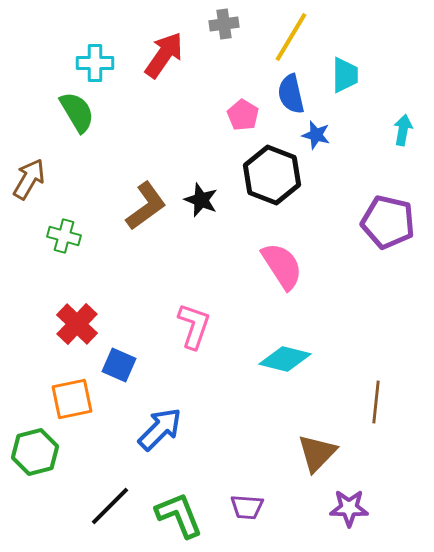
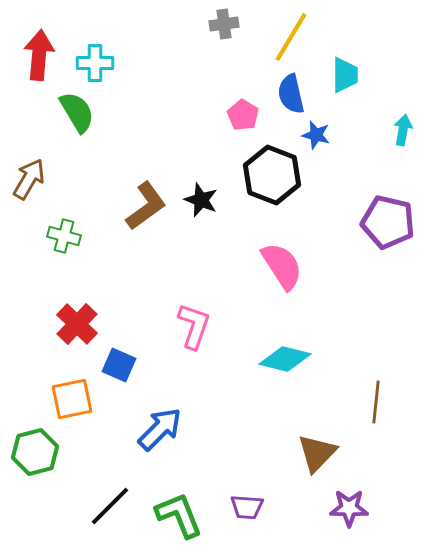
red arrow: moved 125 px left; rotated 30 degrees counterclockwise
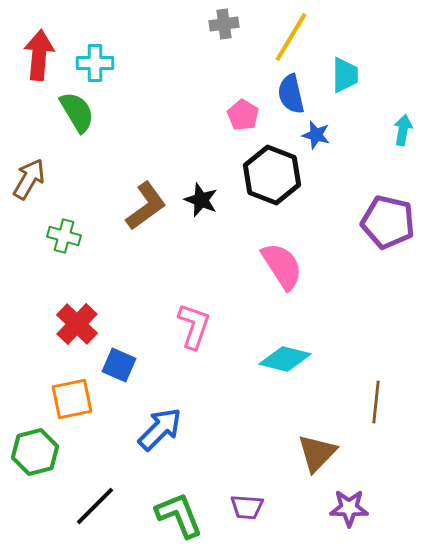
black line: moved 15 px left
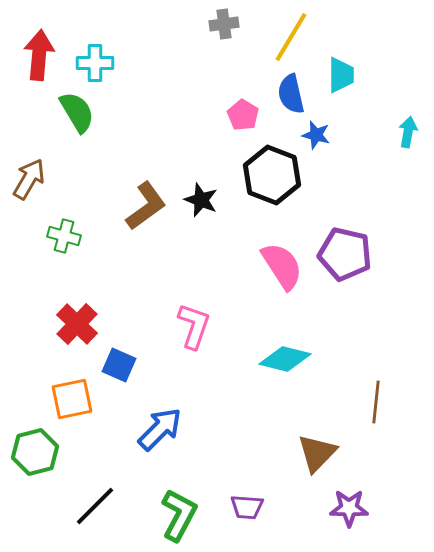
cyan trapezoid: moved 4 px left
cyan arrow: moved 5 px right, 2 px down
purple pentagon: moved 43 px left, 32 px down
green L-shape: rotated 50 degrees clockwise
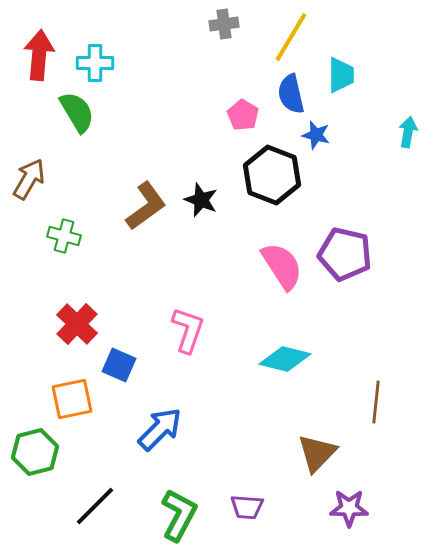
pink L-shape: moved 6 px left, 4 px down
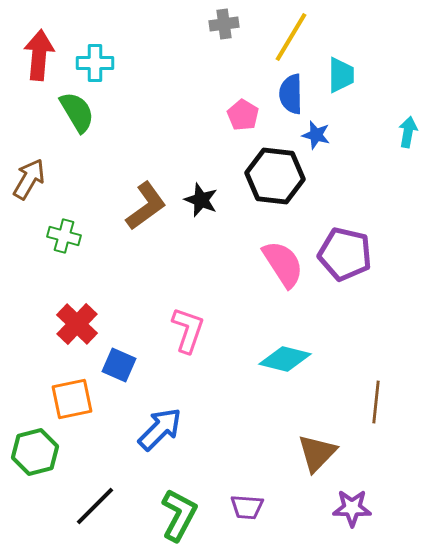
blue semicircle: rotated 12 degrees clockwise
black hexagon: moved 3 px right, 1 px down; rotated 14 degrees counterclockwise
pink semicircle: moved 1 px right, 2 px up
purple star: moved 3 px right
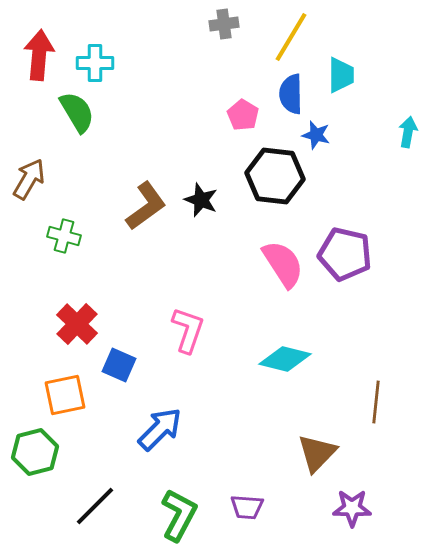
orange square: moved 7 px left, 4 px up
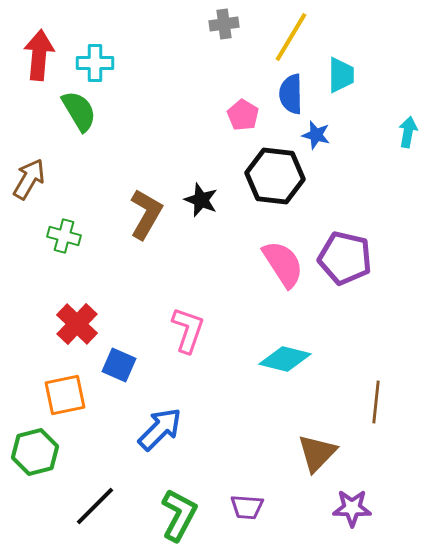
green semicircle: moved 2 px right, 1 px up
brown L-shape: moved 8 px down; rotated 24 degrees counterclockwise
purple pentagon: moved 4 px down
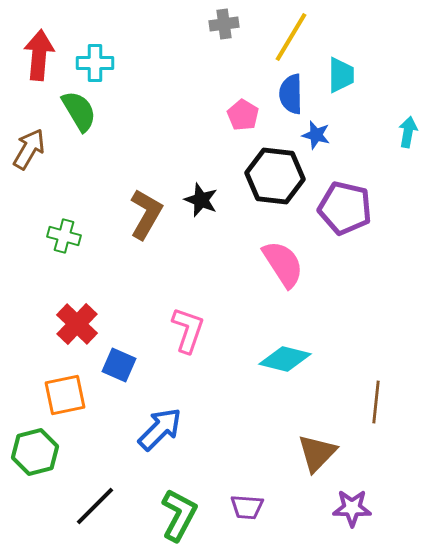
brown arrow: moved 30 px up
purple pentagon: moved 50 px up
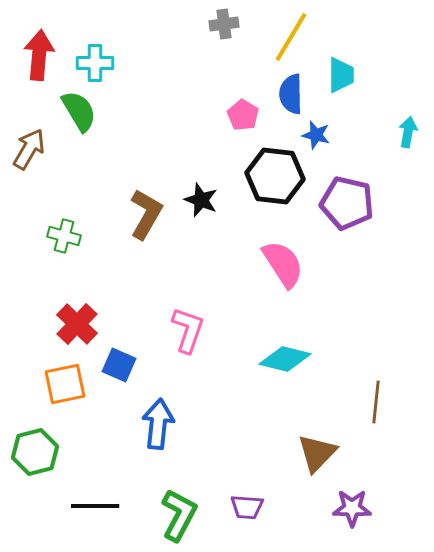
purple pentagon: moved 2 px right, 5 px up
orange square: moved 11 px up
blue arrow: moved 2 px left, 5 px up; rotated 39 degrees counterclockwise
black line: rotated 45 degrees clockwise
